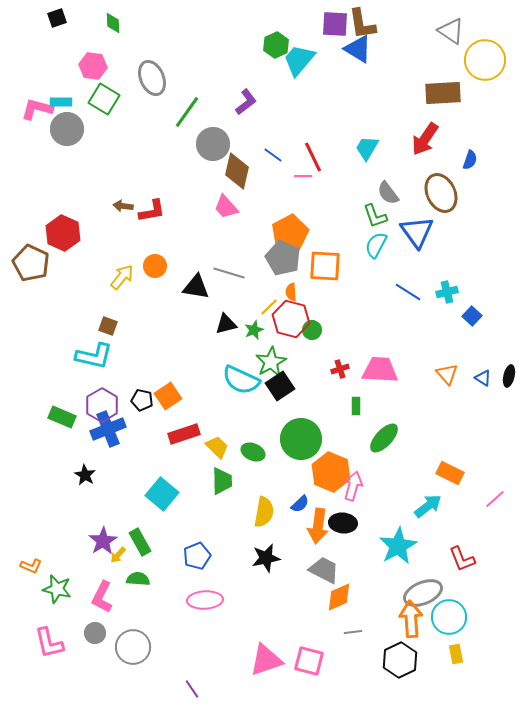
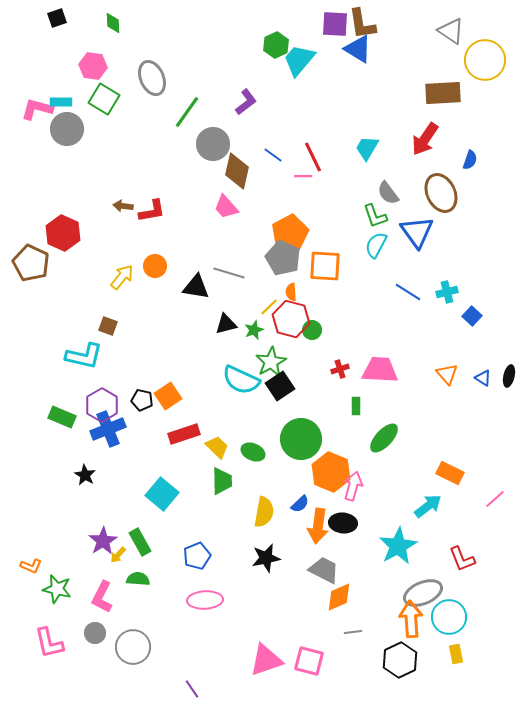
cyan L-shape at (94, 356): moved 10 px left
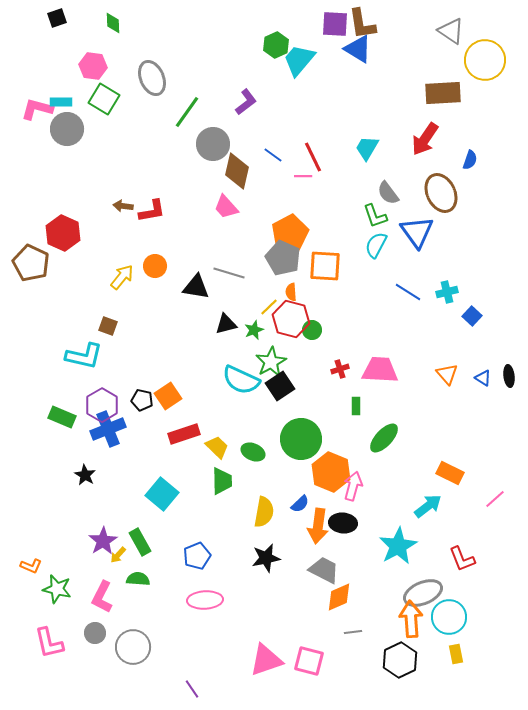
black ellipse at (509, 376): rotated 20 degrees counterclockwise
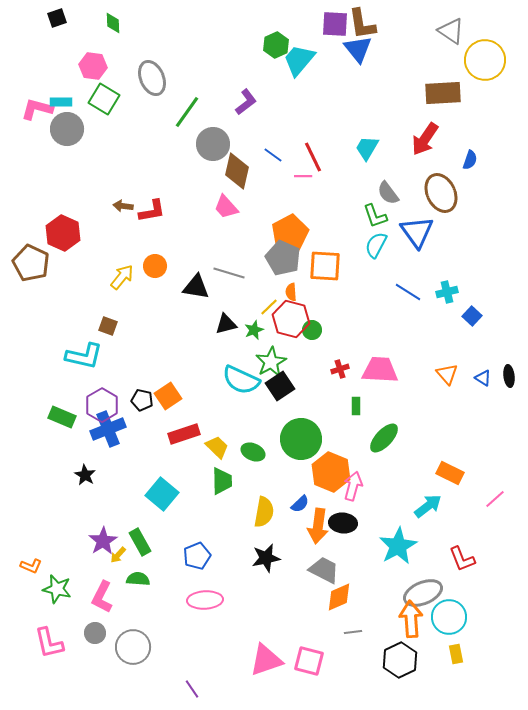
blue triangle at (358, 49): rotated 20 degrees clockwise
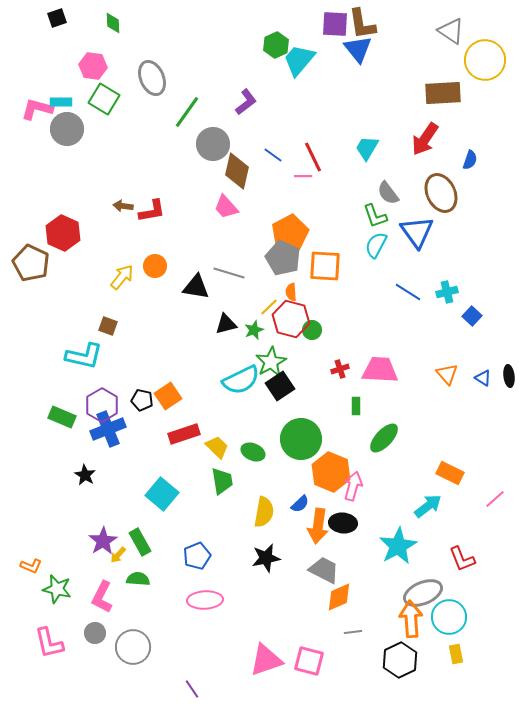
cyan semicircle at (241, 380): rotated 51 degrees counterclockwise
green trapezoid at (222, 481): rotated 8 degrees counterclockwise
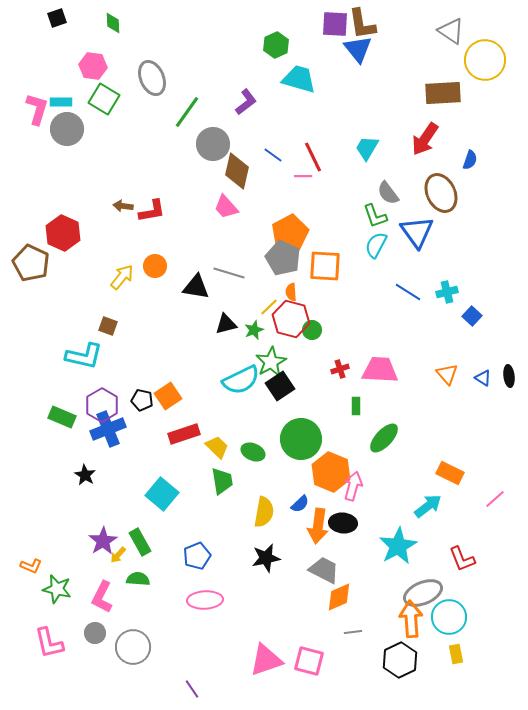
cyan trapezoid at (299, 60): moved 19 px down; rotated 66 degrees clockwise
pink L-shape at (37, 109): rotated 92 degrees clockwise
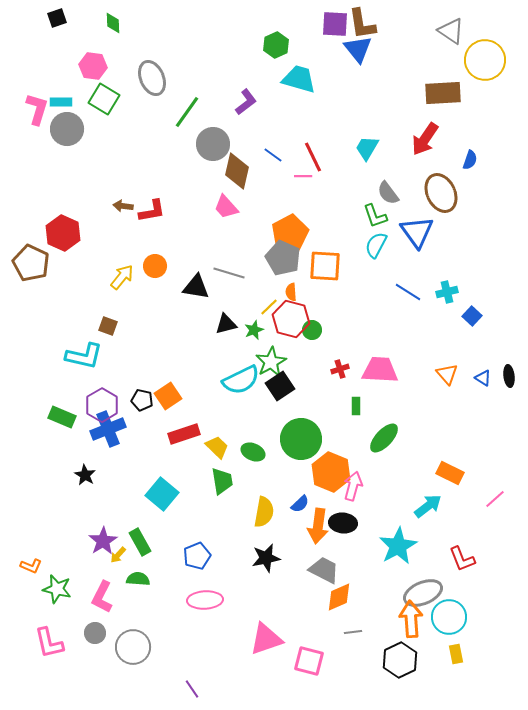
pink triangle at (266, 660): moved 21 px up
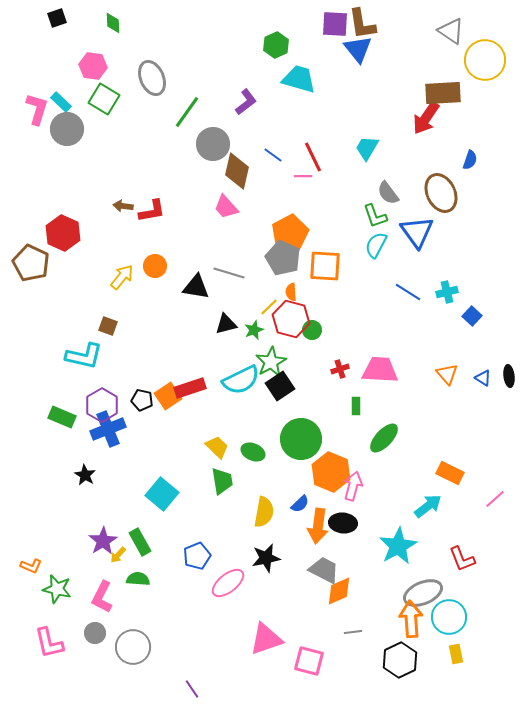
cyan rectangle at (61, 102): rotated 45 degrees clockwise
red arrow at (425, 139): moved 1 px right, 21 px up
red rectangle at (184, 434): moved 6 px right, 46 px up
orange diamond at (339, 597): moved 6 px up
pink ellipse at (205, 600): moved 23 px right, 17 px up; rotated 36 degrees counterclockwise
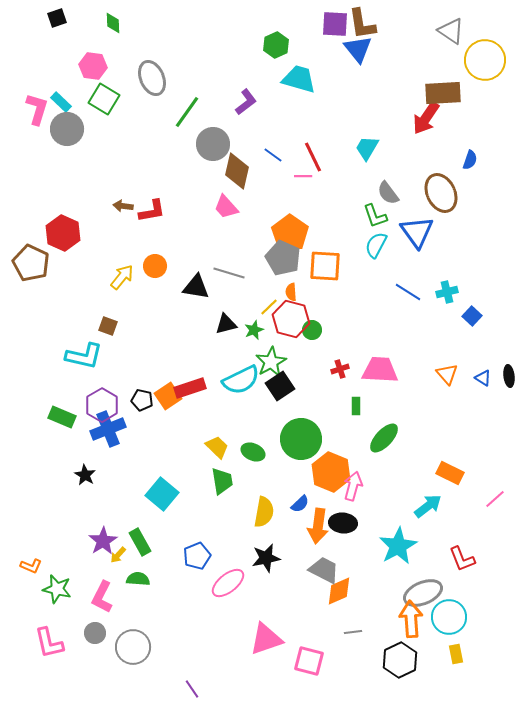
orange pentagon at (290, 233): rotated 9 degrees counterclockwise
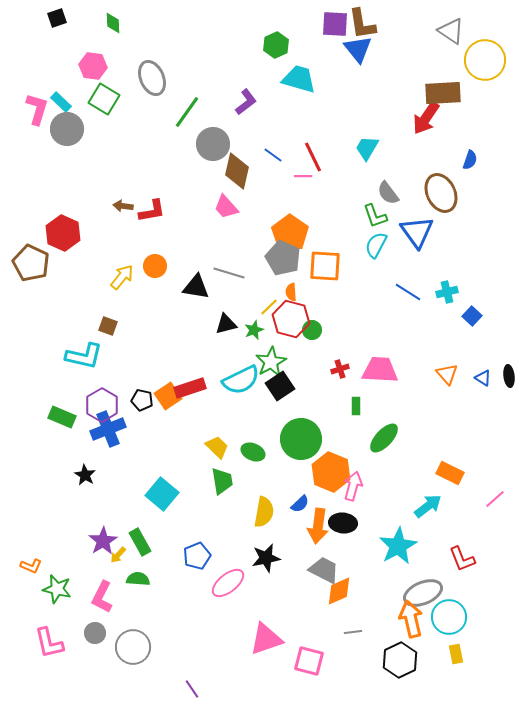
orange arrow at (411, 619): rotated 9 degrees counterclockwise
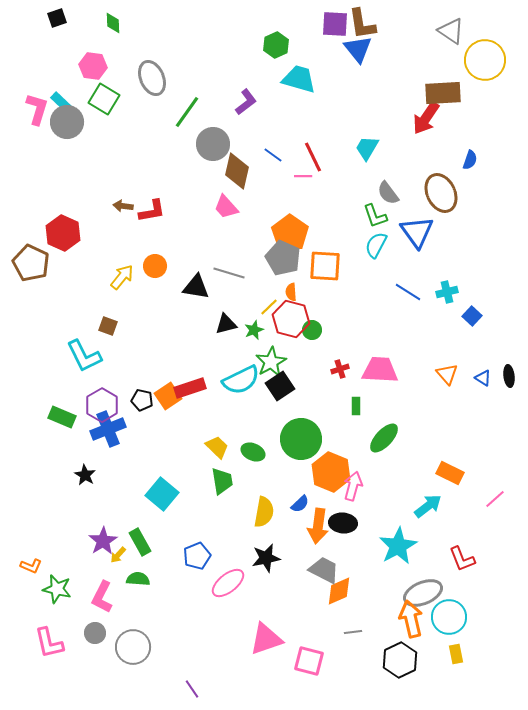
gray circle at (67, 129): moved 7 px up
cyan L-shape at (84, 356): rotated 51 degrees clockwise
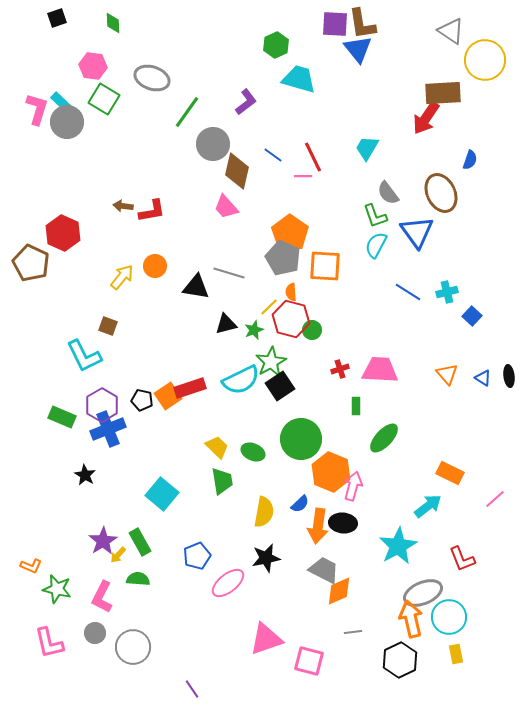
gray ellipse at (152, 78): rotated 48 degrees counterclockwise
